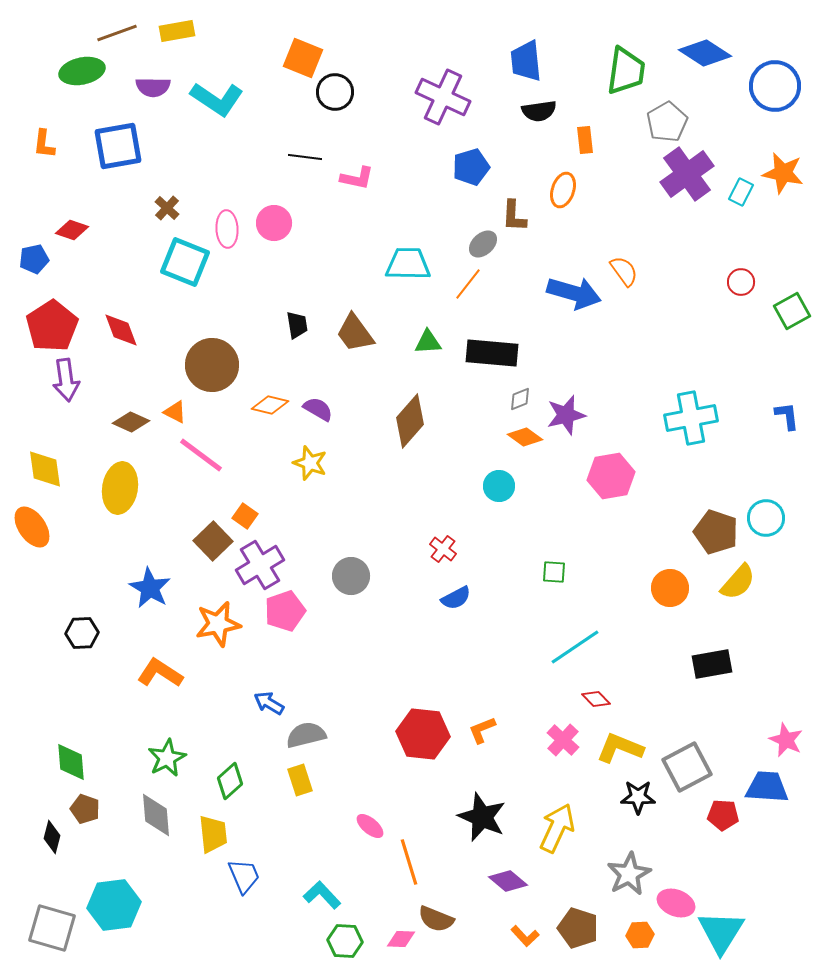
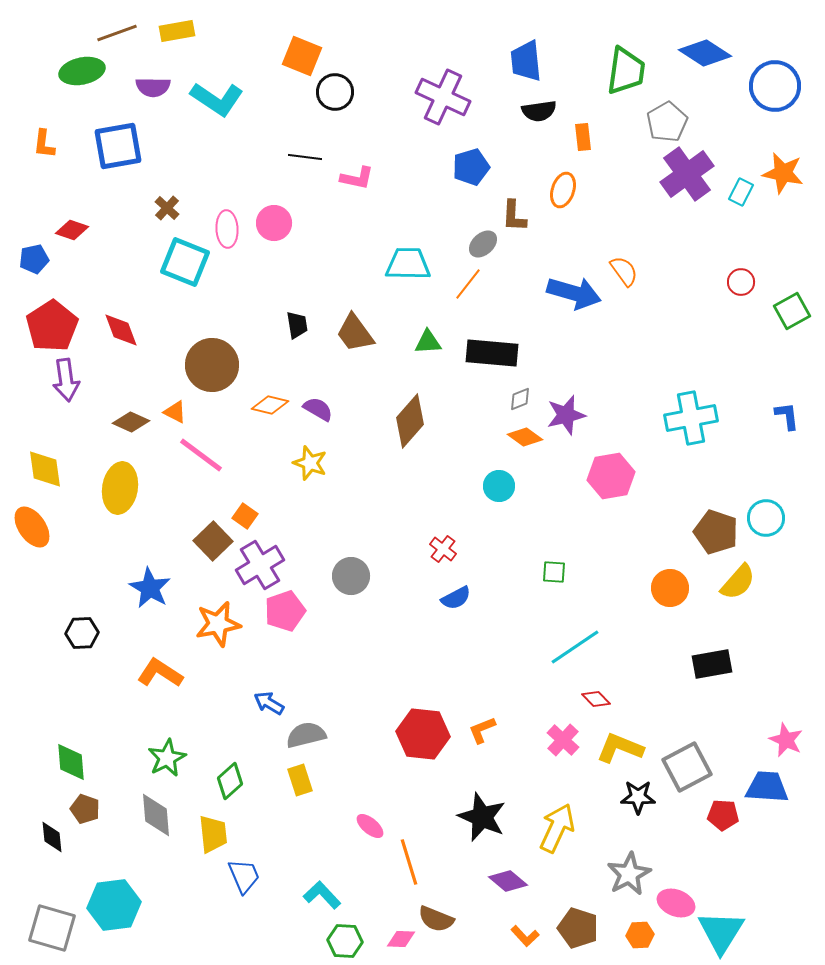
orange square at (303, 58): moved 1 px left, 2 px up
orange rectangle at (585, 140): moved 2 px left, 3 px up
black diamond at (52, 837): rotated 20 degrees counterclockwise
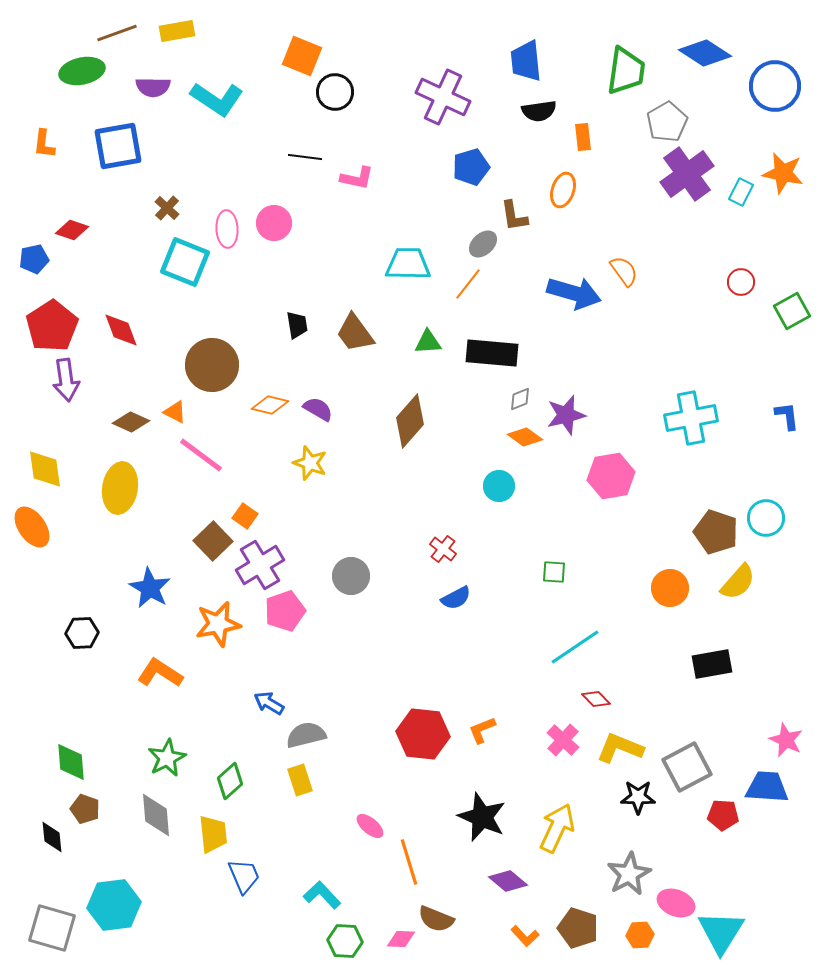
brown L-shape at (514, 216): rotated 12 degrees counterclockwise
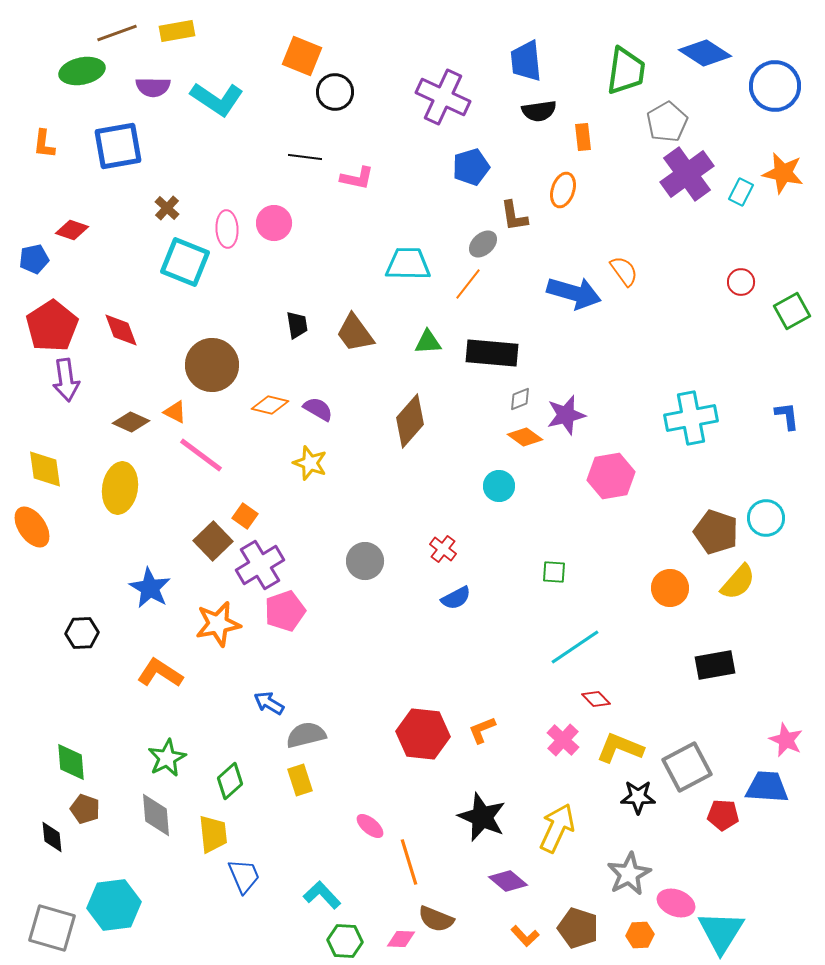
gray circle at (351, 576): moved 14 px right, 15 px up
black rectangle at (712, 664): moved 3 px right, 1 px down
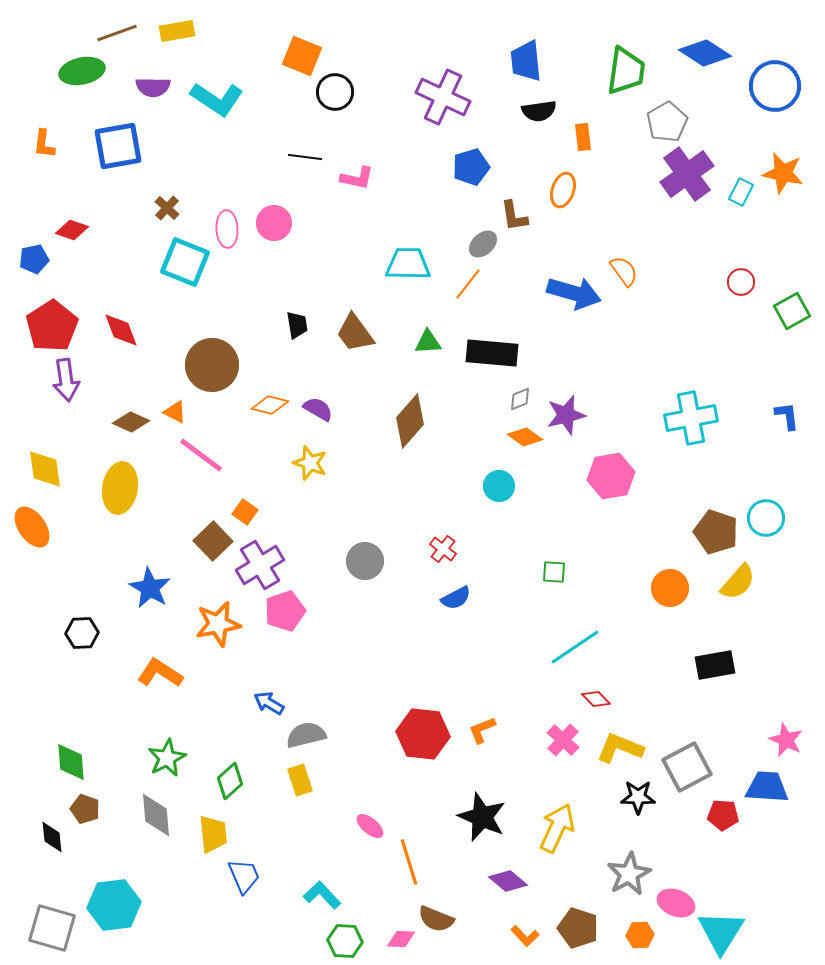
orange square at (245, 516): moved 4 px up
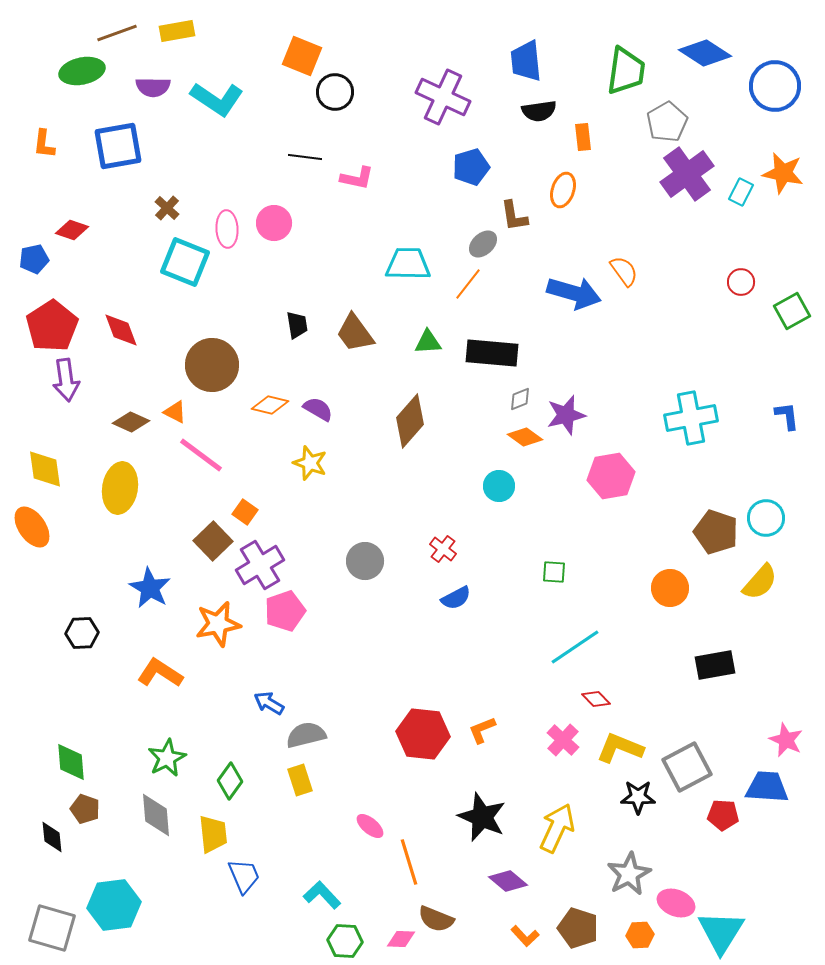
yellow semicircle at (738, 582): moved 22 px right
green diamond at (230, 781): rotated 12 degrees counterclockwise
